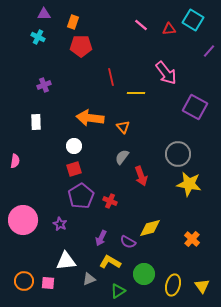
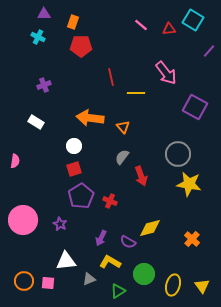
white rectangle: rotated 56 degrees counterclockwise
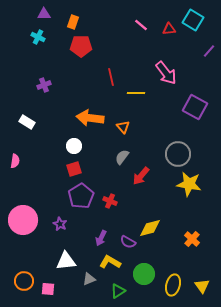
white rectangle: moved 9 px left
red arrow: rotated 60 degrees clockwise
pink square: moved 6 px down
